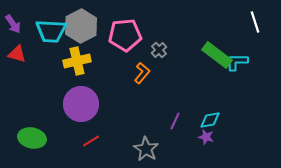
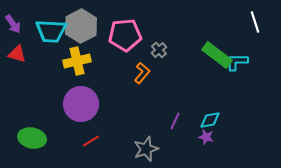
gray star: rotated 20 degrees clockwise
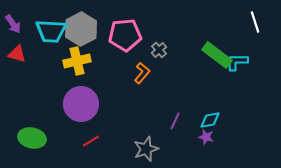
gray hexagon: moved 3 px down
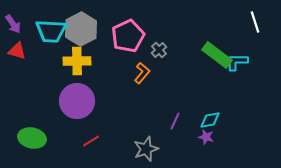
pink pentagon: moved 3 px right, 1 px down; rotated 20 degrees counterclockwise
red triangle: moved 3 px up
yellow cross: rotated 12 degrees clockwise
purple circle: moved 4 px left, 3 px up
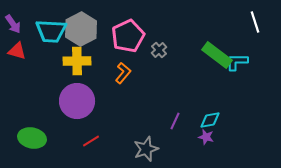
orange L-shape: moved 19 px left
